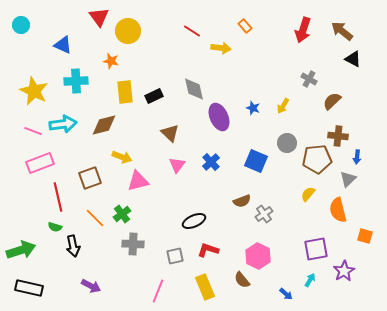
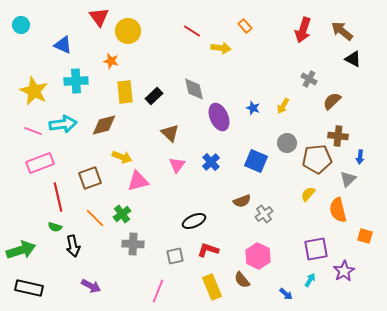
black rectangle at (154, 96): rotated 18 degrees counterclockwise
blue arrow at (357, 157): moved 3 px right
yellow rectangle at (205, 287): moved 7 px right
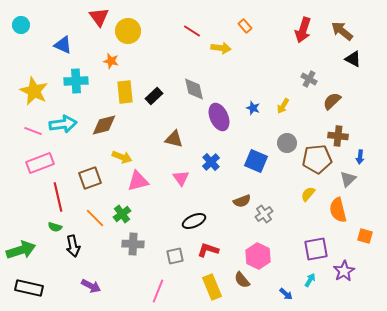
brown triangle at (170, 133): moved 4 px right, 6 px down; rotated 30 degrees counterclockwise
pink triangle at (177, 165): moved 4 px right, 13 px down; rotated 12 degrees counterclockwise
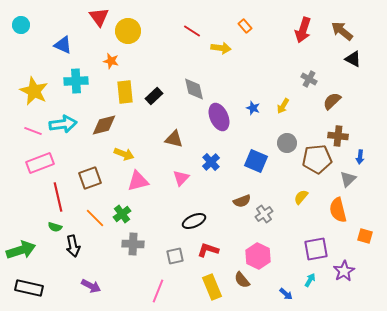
yellow arrow at (122, 157): moved 2 px right, 3 px up
pink triangle at (181, 178): rotated 18 degrees clockwise
yellow semicircle at (308, 194): moved 7 px left, 3 px down
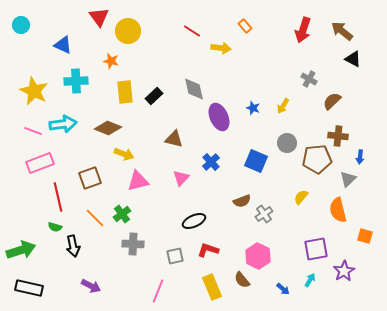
brown diamond at (104, 125): moved 4 px right, 3 px down; rotated 36 degrees clockwise
blue arrow at (286, 294): moved 3 px left, 5 px up
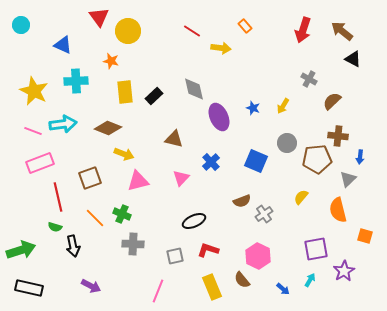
green cross at (122, 214): rotated 30 degrees counterclockwise
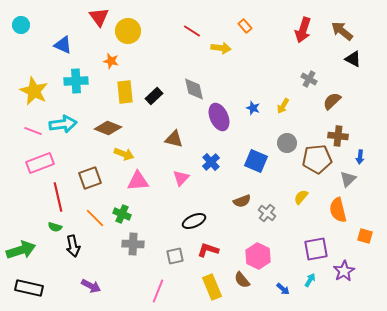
pink triangle at (138, 181): rotated 10 degrees clockwise
gray cross at (264, 214): moved 3 px right, 1 px up; rotated 18 degrees counterclockwise
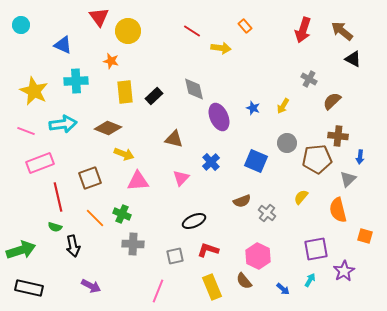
pink line at (33, 131): moved 7 px left
brown semicircle at (242, 280): moved 2 px right, 1 px down
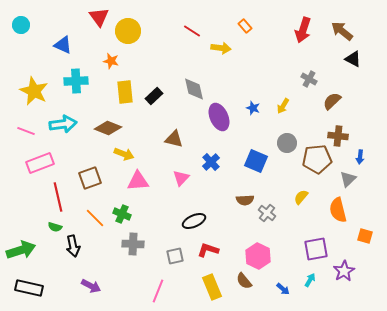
brown semicircle at (242, 201): moved 3 px right, 1 px up; rotated 18 degrees clockwise
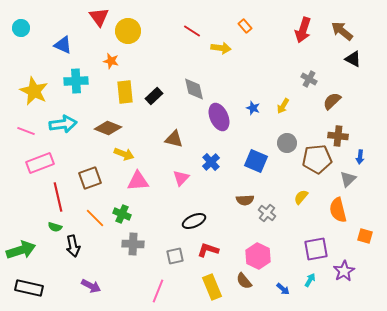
cyan circle at (21, 25): moved 3 px down
